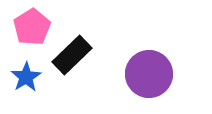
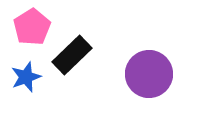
blue star: rotated 12 degrees clockwise
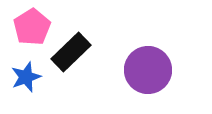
black rectangle: moved 1 px left, 3 px up
purple circle: moved 1 px left, 4 px up
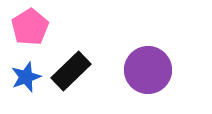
pink pentagon: moved 2 px left
black rectangle: moved 19 px down
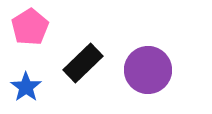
black rectangle: moved 12 px right, 8 px up
blue star: moved 10 px down; rotated 16 degrees counterclockwise
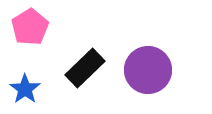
black rectangle: moved 2 px right, 5 px down
blue star: moved 1 px left, 2 px down
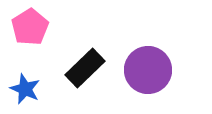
blue star: rotated 12 degrees counterclockwise
